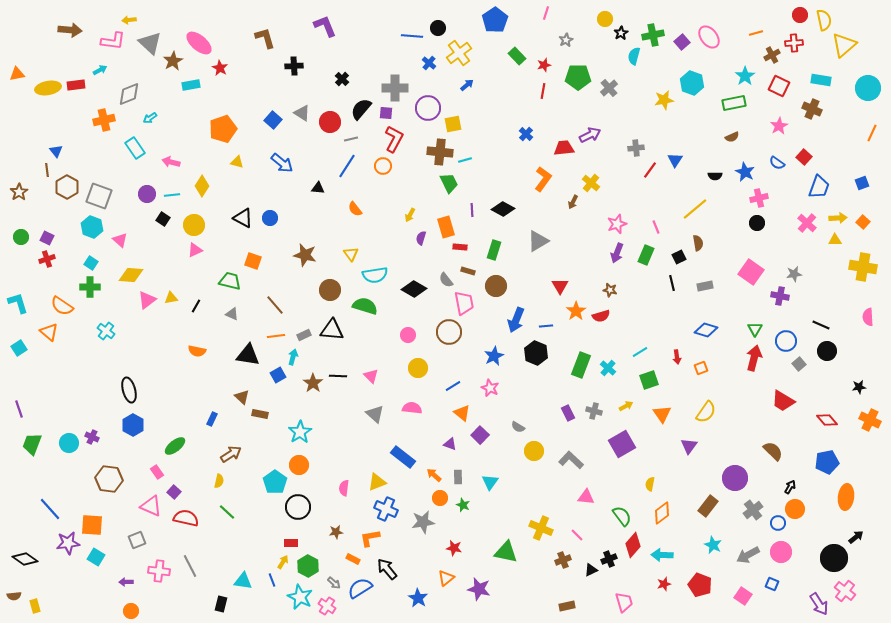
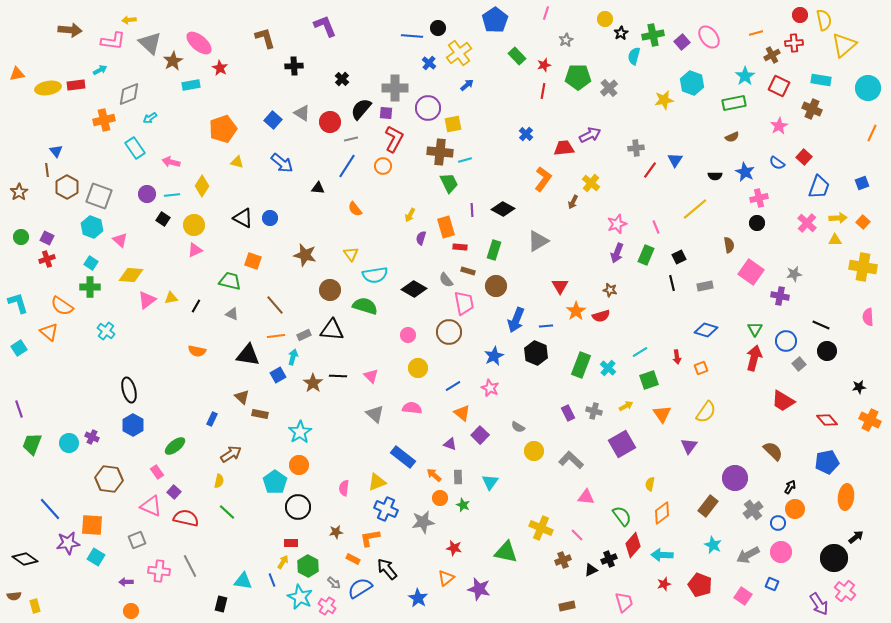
brown semicircle at (698, 243): moved 31 px right, 2 px down
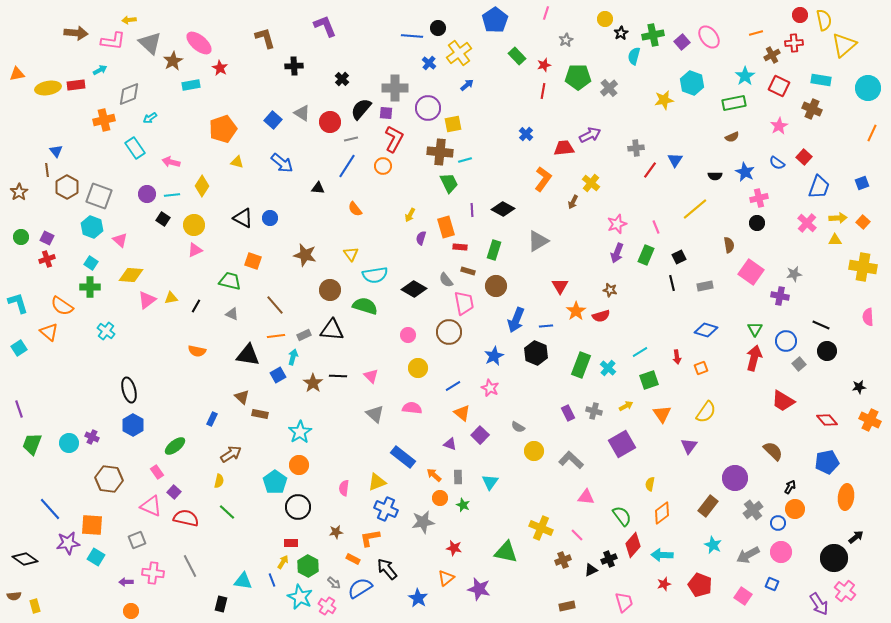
brown arrow at (70, 30): moved 6 px right, 3 px down
pink cross at (159, 571): moved 6 px left, 2 px down
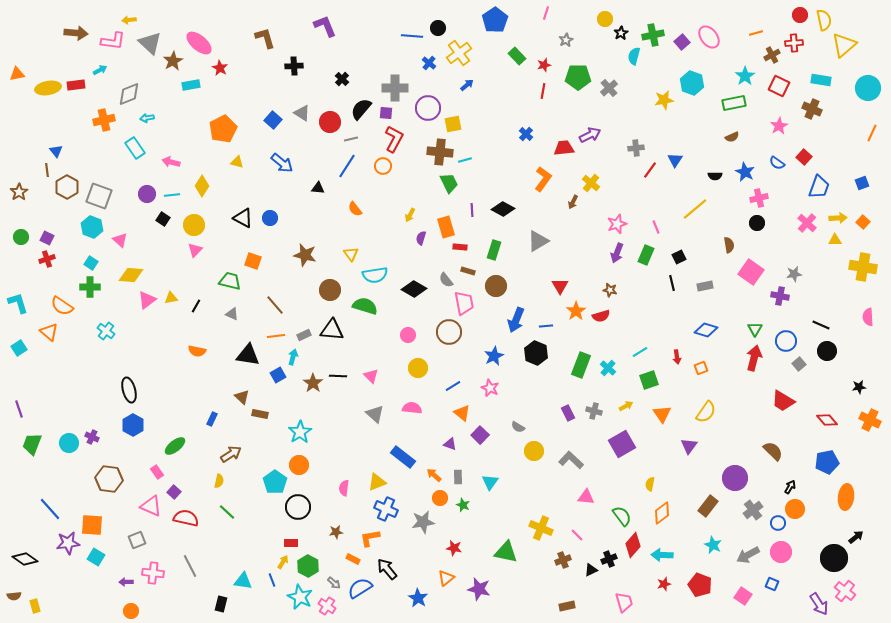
cyan arrow at (150, 118): moved 3 px left; rotated 24 degrees clockwise
orange pentagon at (223, 129): rotated 8 degrees counterclockwise
pink triangle at (195, 250): rotated 21 degrees counterclockwise
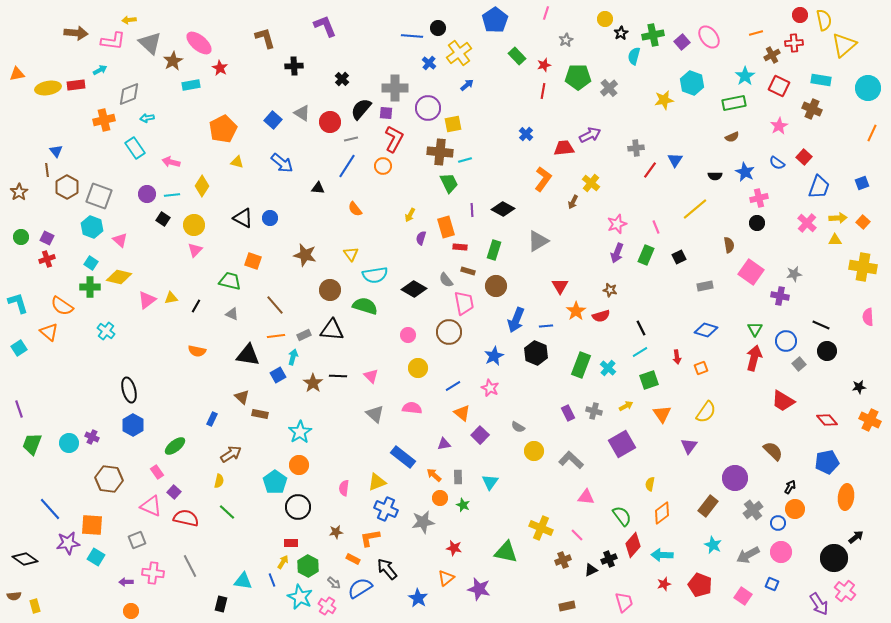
yellow diamond at (131, 275): moved 12 px left, 2 px down; rotated 10 degrees clockwise
black line at (672, 283): moved 31 px left, 45 px down; rotated 14 degrees counterclockwise
purple triangle at (450, 444): moved 6 px left; rotated 32 degrees counterclockwise
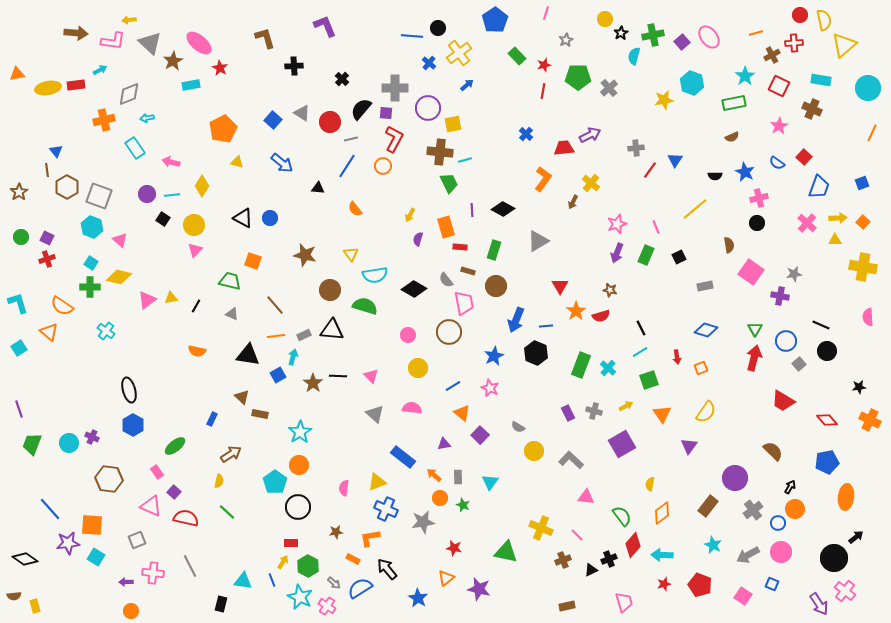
purple semicircle at (421, 238): moved 3 px left, 1 px down
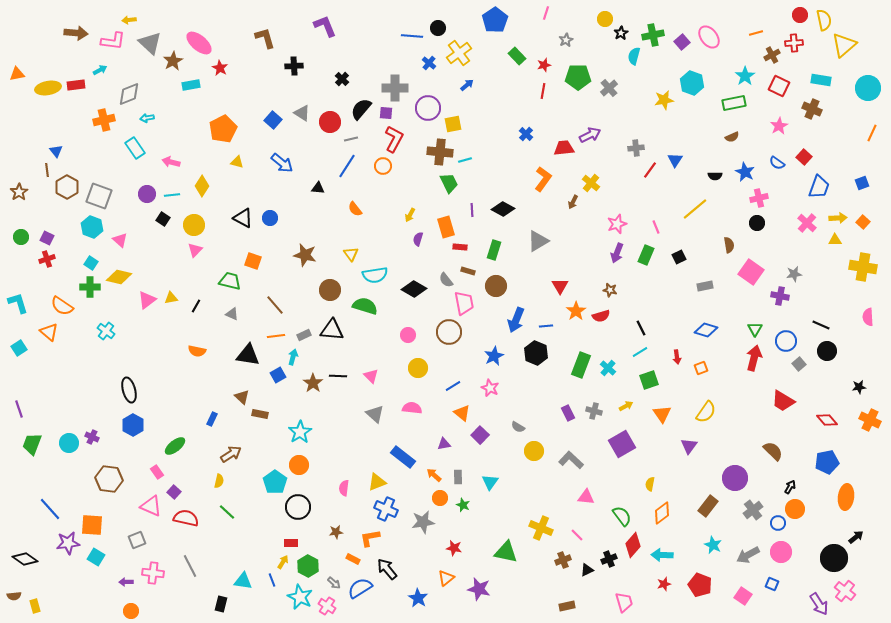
black triangle at (591, 570): moved 4 px left
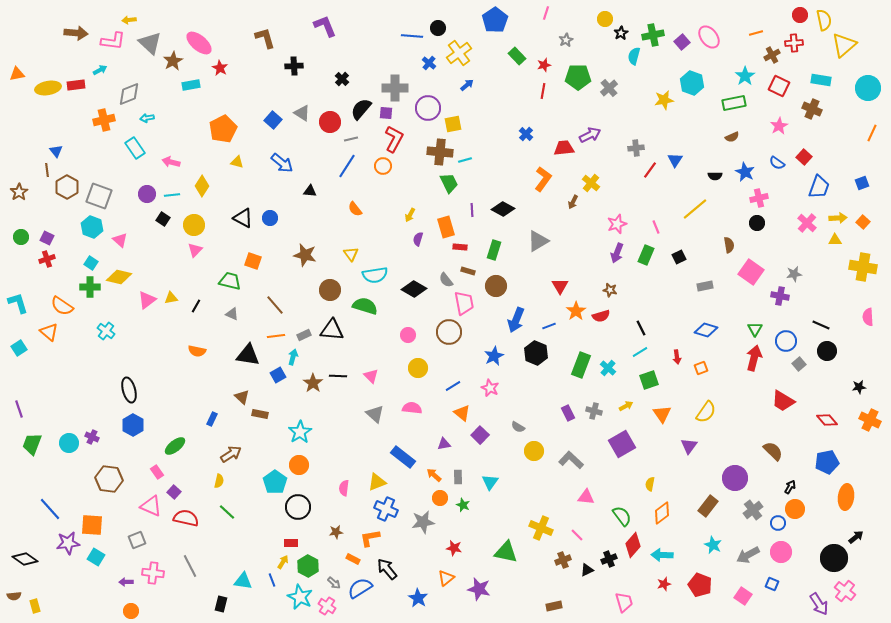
black triangle at (318, 188): moved 8 px left, 3 px down
blue line at (546, 326): moved 3 px right; rotated 16 degrees counterclockwise
brown rectangle at (567, 606): moved 13 px left
